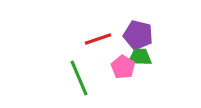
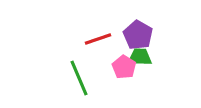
purple pentagon: rotated 16 degrees clockwise
pink pentagon: moved 1 px right
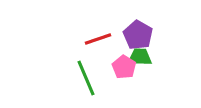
green line: moved 7 px right
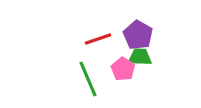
pink pentagon: moved 1 px left, 2 px down
green line: moved 2 px right, 1 px down
